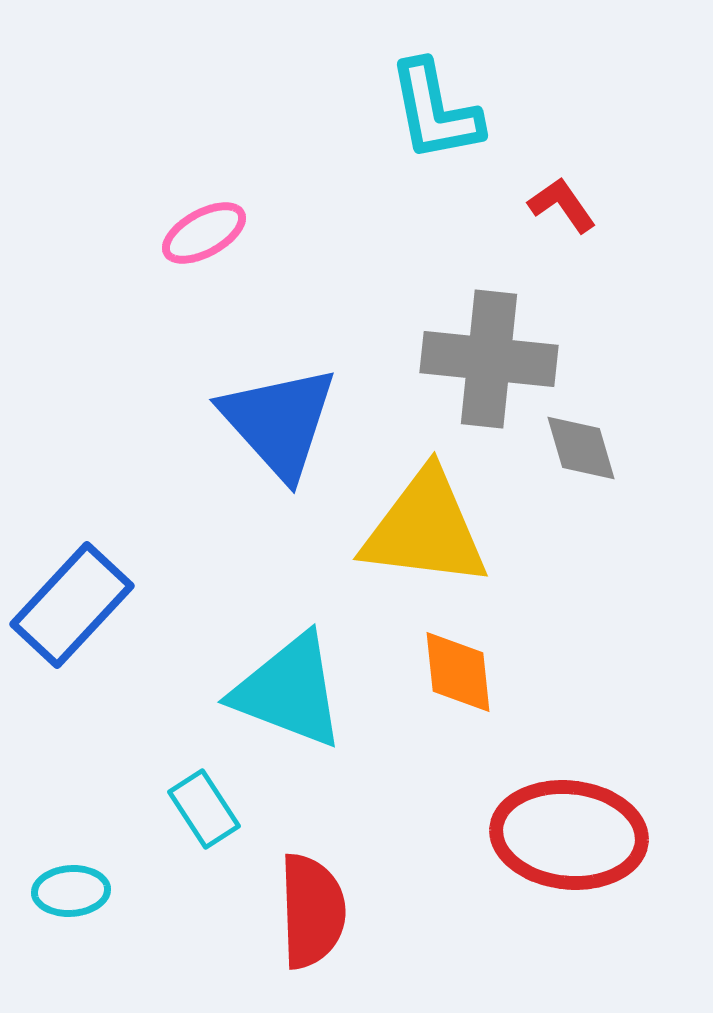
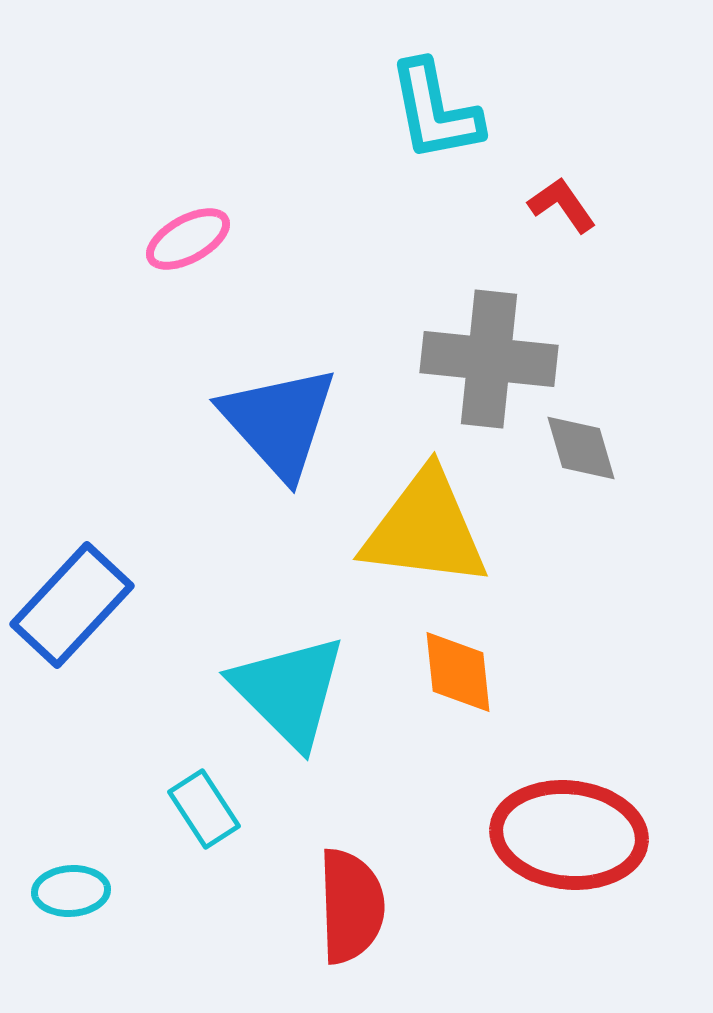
pink ellipse: moved 16 px left, 6 px down
cyan triangle: rotated 24 degrees clockwise
red semicircle: moved 39 px right, 5 px up
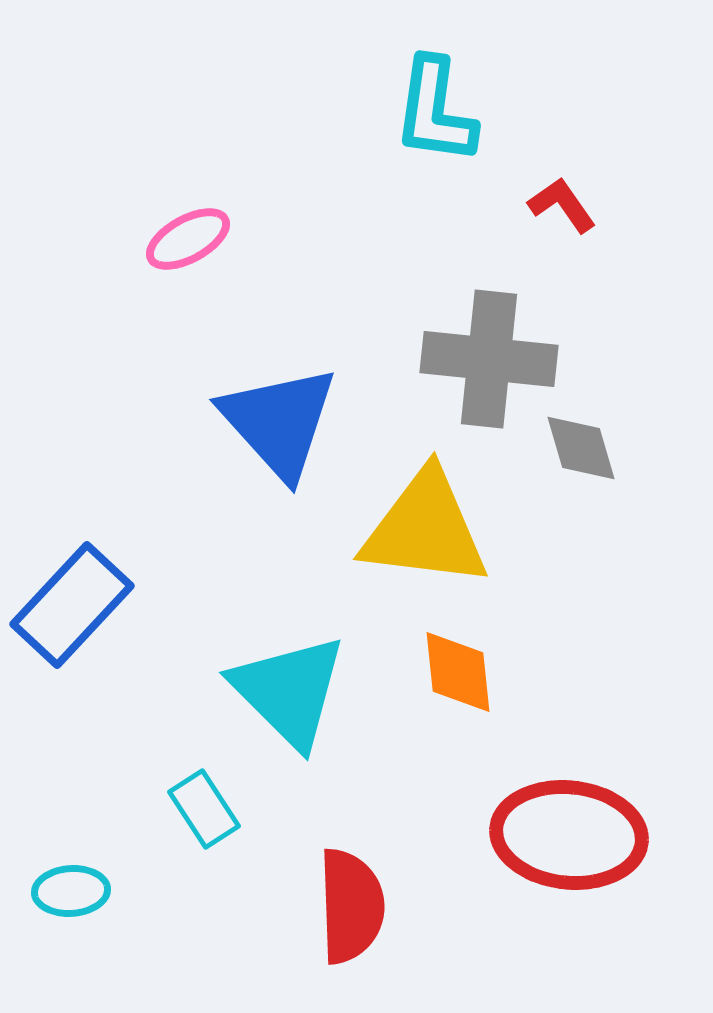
cyan L-shape: rotated 19 degrees clockwise
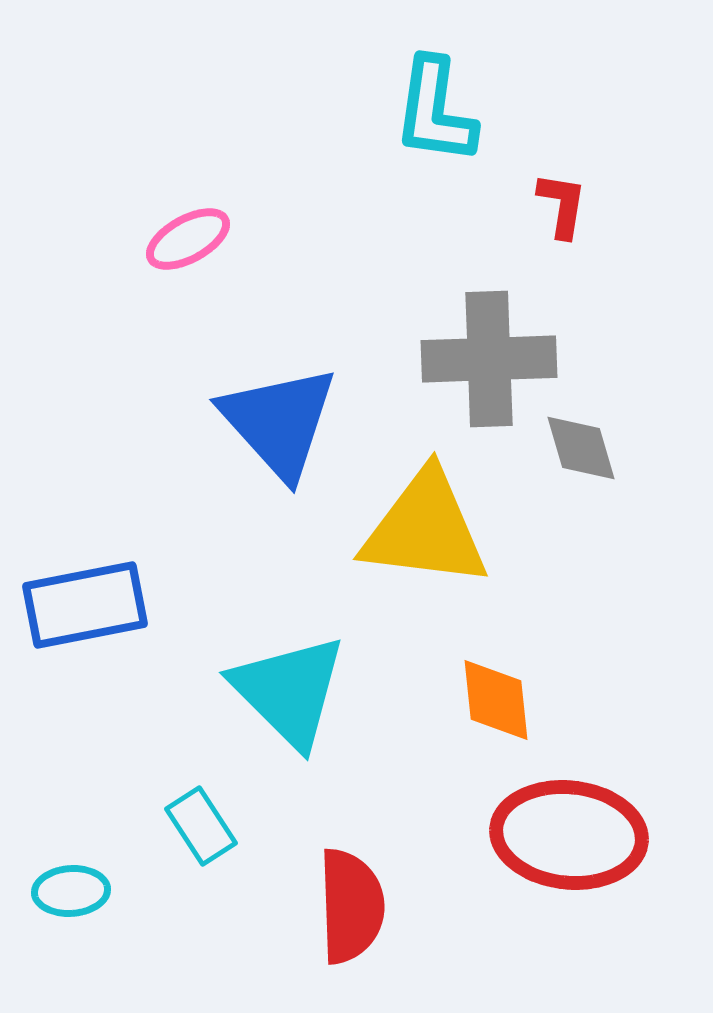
red L-shape: rotated 44 degrees clockwise
gray cross: rotated 8 degrees counterclockwise
blue rectangle: moved 13 px right; rotated 36 degrees clockwise
orange diamond: moved 38 px right, 28 px down
cyan rectangle: moved 3 px left, 17 px down
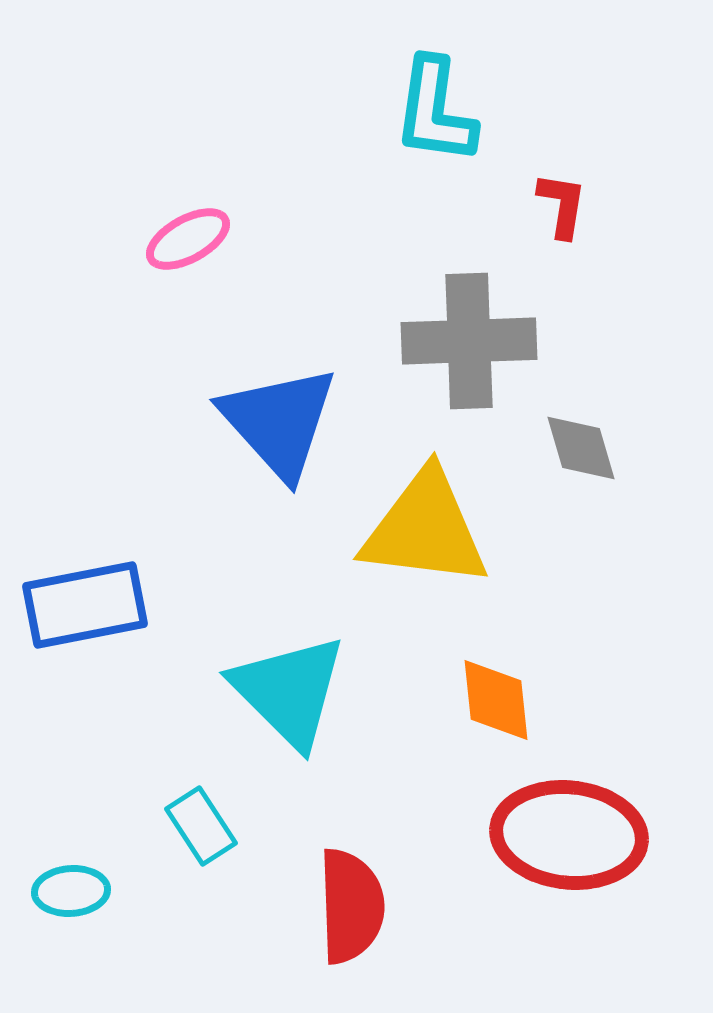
gray cross: moved 20 px left, 18 px up
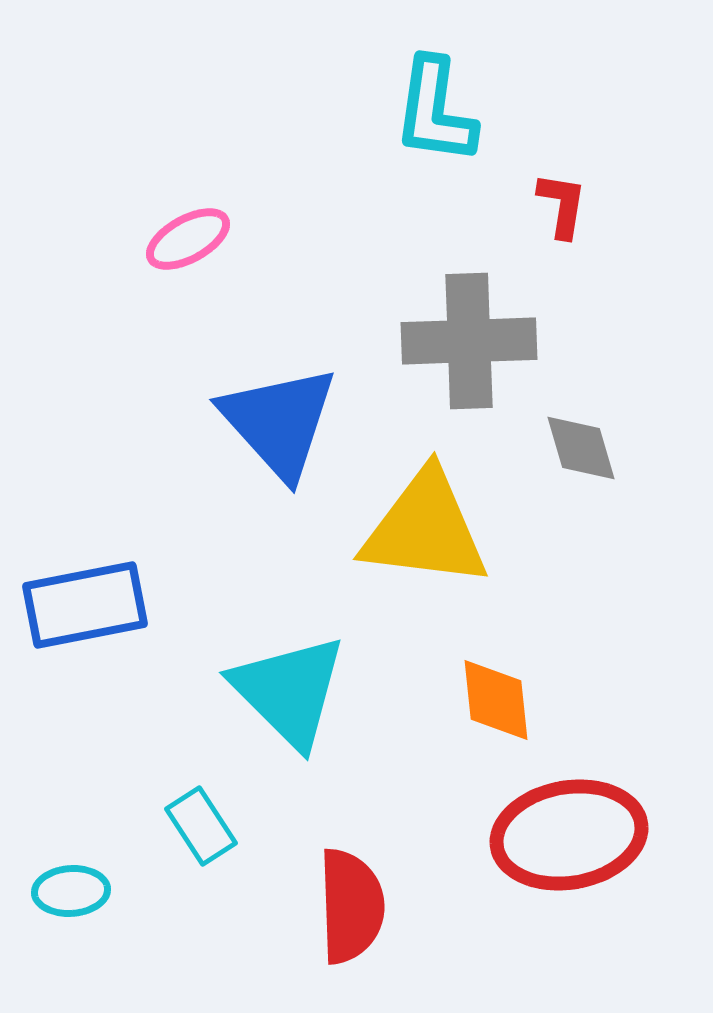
red ellipse: rotated 16 degrees counterclockwise
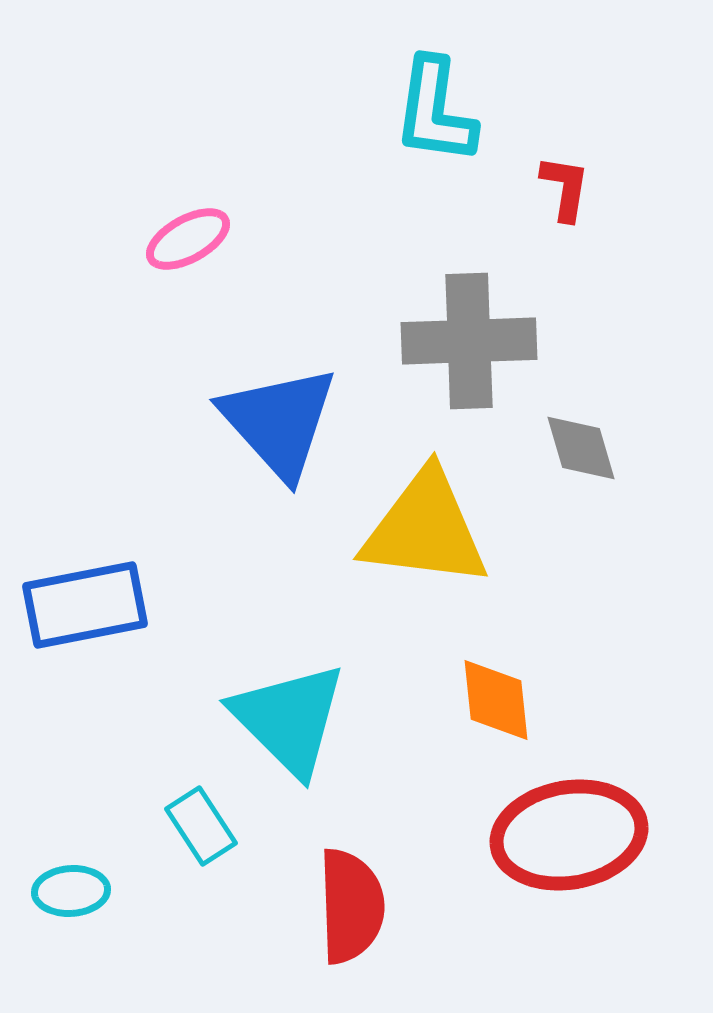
red L-shape: moved 3 px right, 17 px up
cyan triangle: moved 28 px down
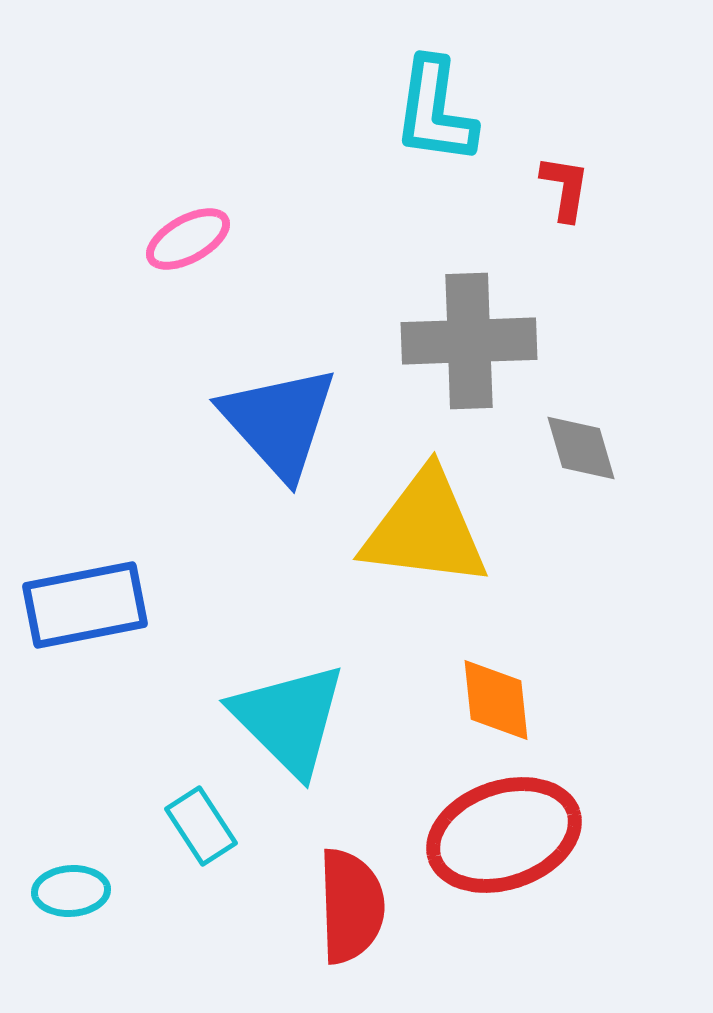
red ellipse: moved 65 px left; rotated 9 degrees counterclockwise
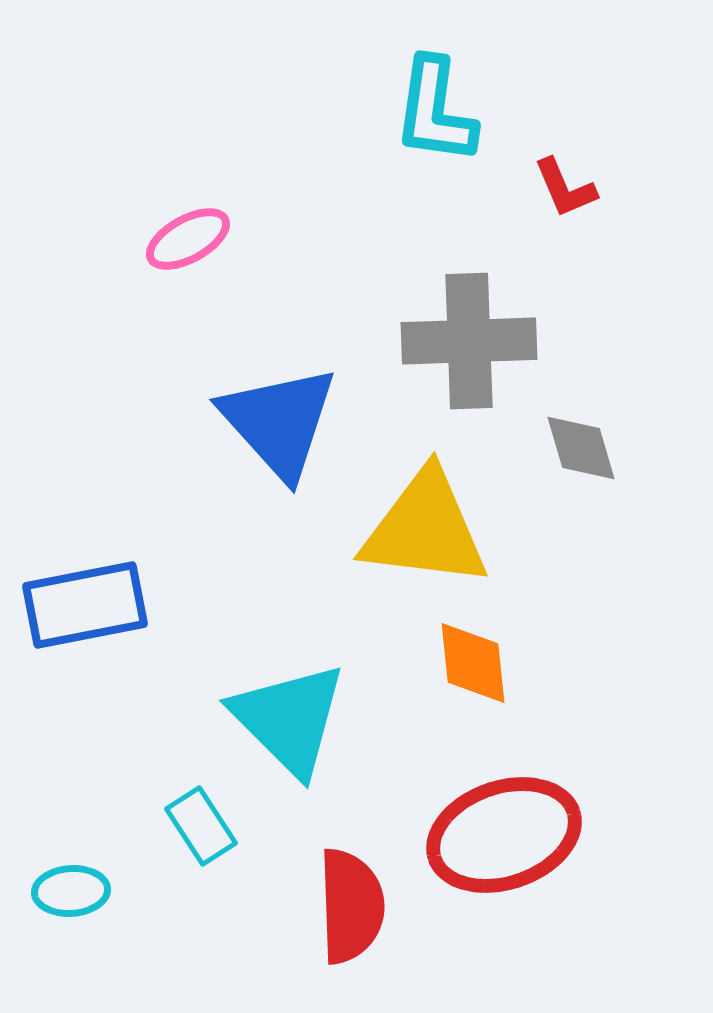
red L-shape: rotated 148 degrees clockwise
orange diamond: moved 23 px left, 37 px up
